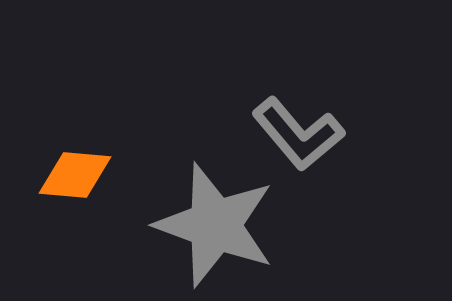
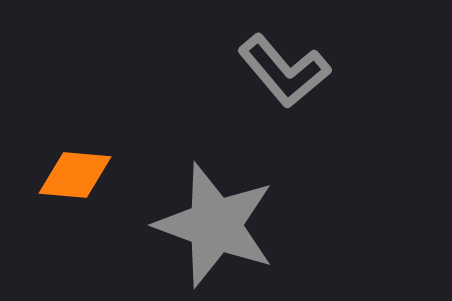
gray L-shape: moved 14 px left, 63 px up
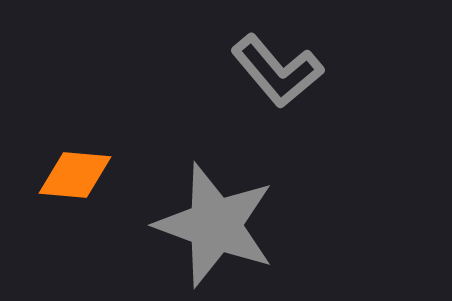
gray L-shape: moved 7 px left
